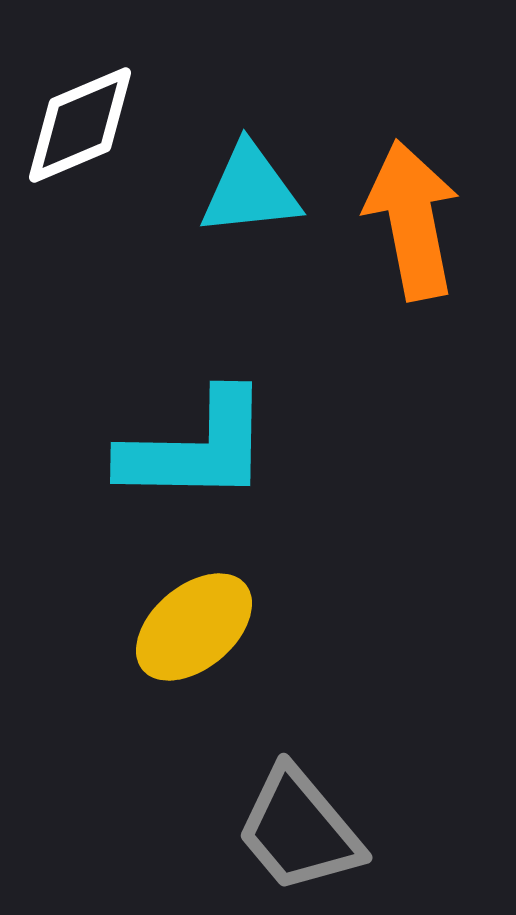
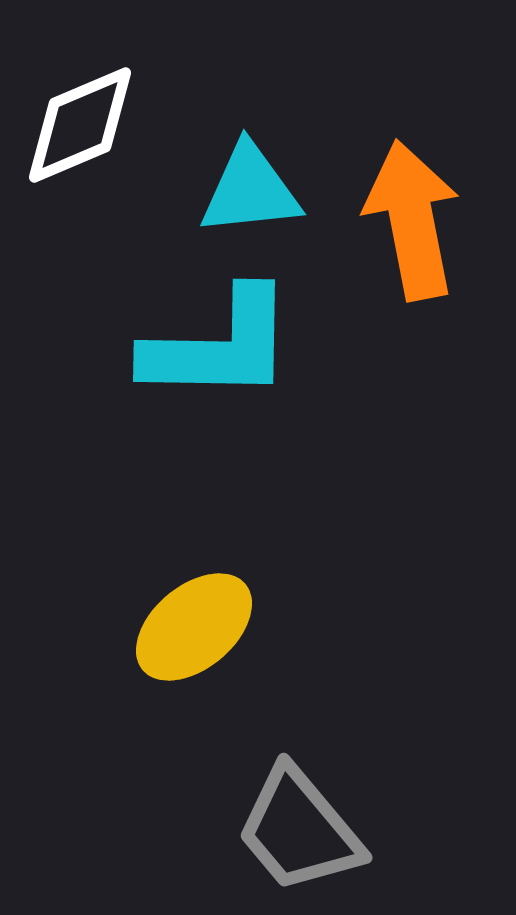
cyan L-shape: moved 23 px right, 102 px up
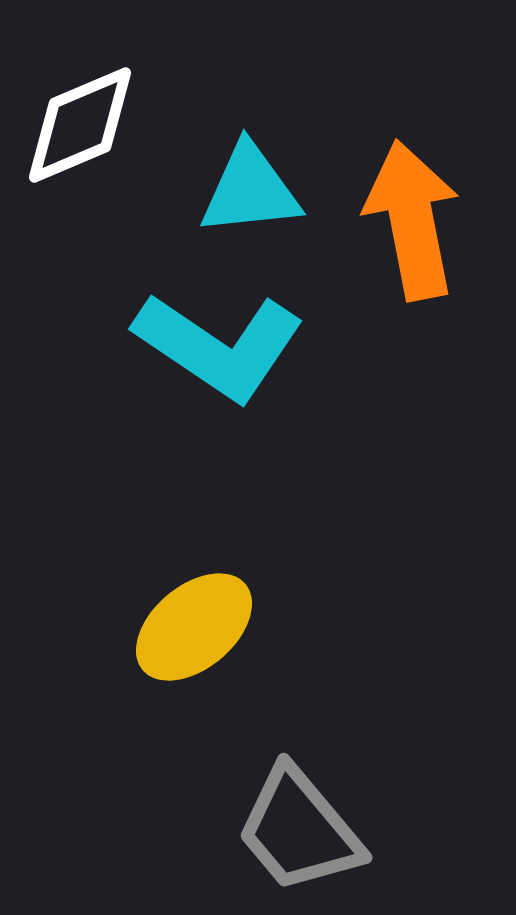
cyan L-shape: rotated 33 degrees clockwise
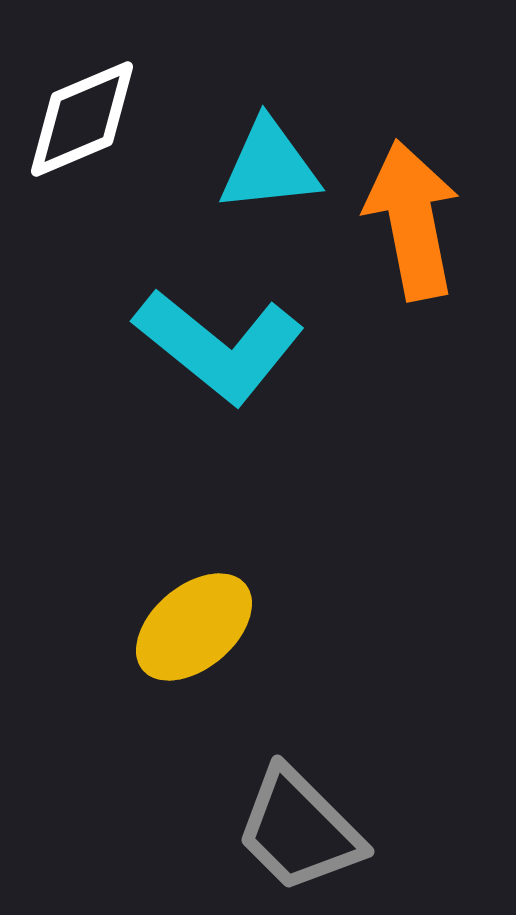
white diamond: moved 2 px right, 6 px up
cyan triangle: moved 19 px right, 24 px up
cyan L-shape: rotated 5 degrees clockwise
gray trapezoid: rotated 5 degrees counterclockwise
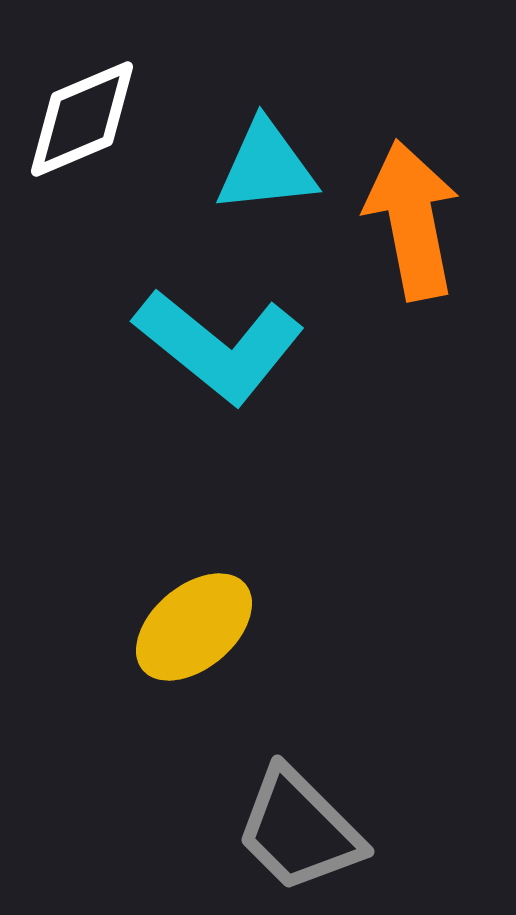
cyan triangle: moved 3 px left, 1 px down
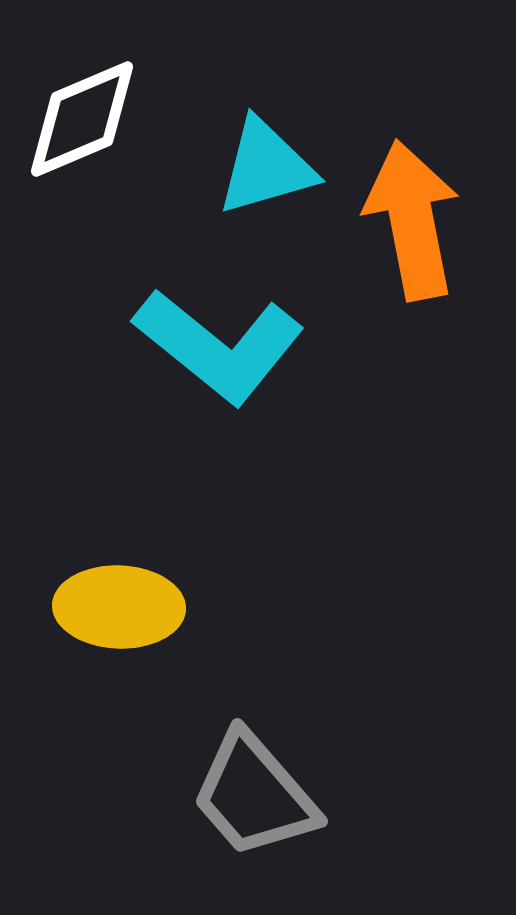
cyan triangle: rotated 10 degrees counterclockwise
yellow ellipse: moved 75 px left, 20 px up; rotated 42 degrees clockwise
gray trapezoid: moved 45 px left, 35 px up; rotated 4 degrees clockwise
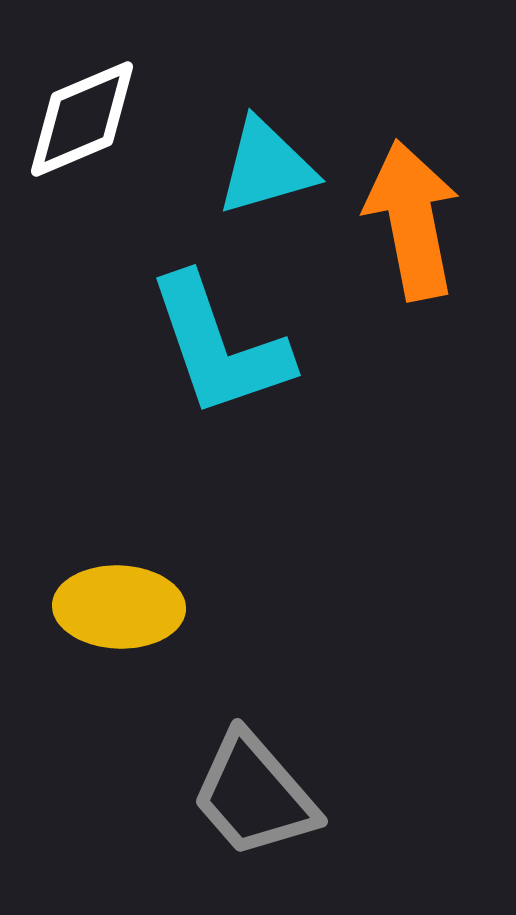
cyan L-shape: rotated 32 degrees clockwise
